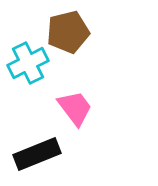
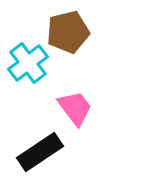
cyan cross: rotated 12 degrees counterclockwise
black rectangle: moved 3 px right, 2 px up; rotated 12 degrees counterclockwise
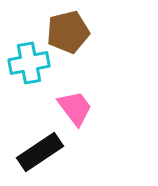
cyan cross: moved 1 px right; rotated 27 degrees clockwise
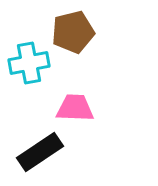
brown pentagon: moved 5 px right
pink trapezoid: rotated 51 degrees counterclockwise
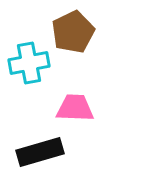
brown pentagon: rotated 12 degrees counterclockwise
black rectangle: rotated 18 degrees clockwise
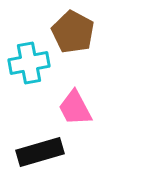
brown pentagon: rotated 18 degrees counterclockwise
pink trapezoid: rotated 120 degrees counterclockwise
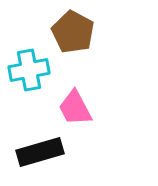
cyan cross: moved 7 px down
